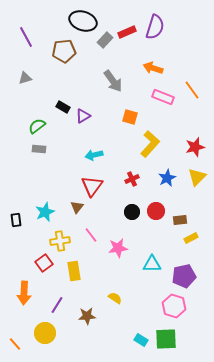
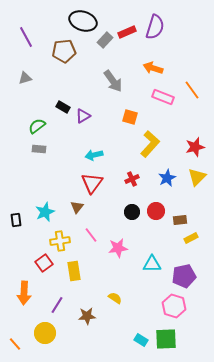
red triangle at (92, 186): moved 3 px up
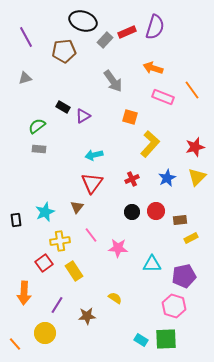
pink star at (118, 248): rotated 12 degrees clockwise
yellow rectangle at (74, 271): rotated 24 degrees counterclockwise
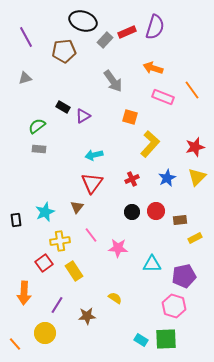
yellow rectangle at (191, 238): moved 4 px right
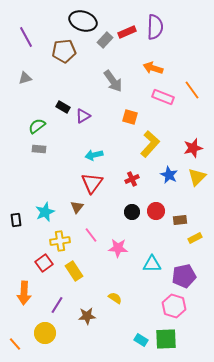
purple semicircle at (155, 27): rotated 15 degrees counterclockwise
red star at (195, 147): moved 2 px left, 1 px down
blue star at (167, 178): moved 2 px right, 3 px up; rotated 18 degrees counterclockwise
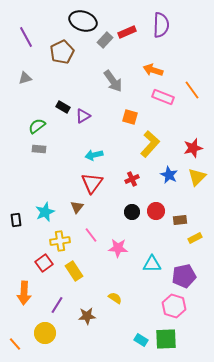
purple semicircle at (155, 27): moved 6 px right, 2 px up
brown pentagon at (64, 51): moved 2 px left, 1 px down; rotated 20 degrees counterclockwise
orange arrow at (153, 68): moved 2 px down
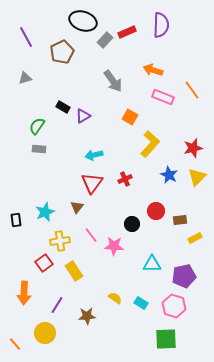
orange square at (130, 117): rotated 14 degrees clockwise
green semicircle at (37, 126): rotated 18 degrees counterclockwise
red cross at (132, 179): moved 7 px left
black circle at (132, 212): moved 12 px down
pink star at (118, 248): moved 4 px left, 2 px up
cyan rectangle at (141, 340): moved 37 px up
